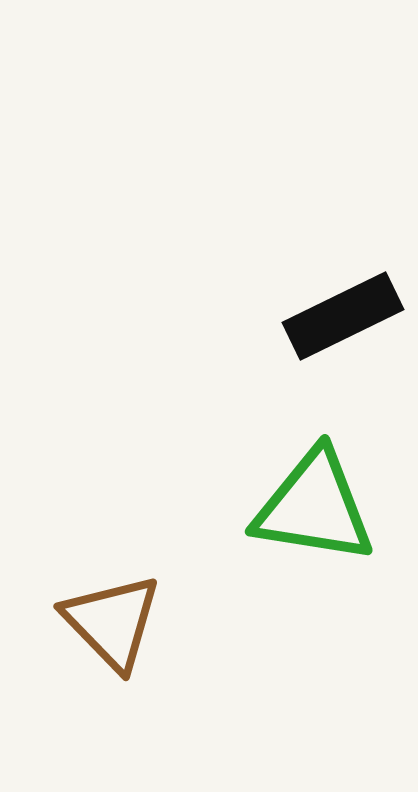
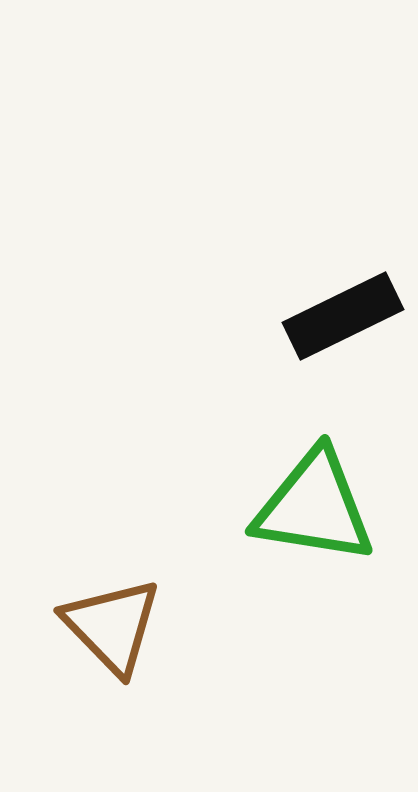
brown triangle: moved 4 px down
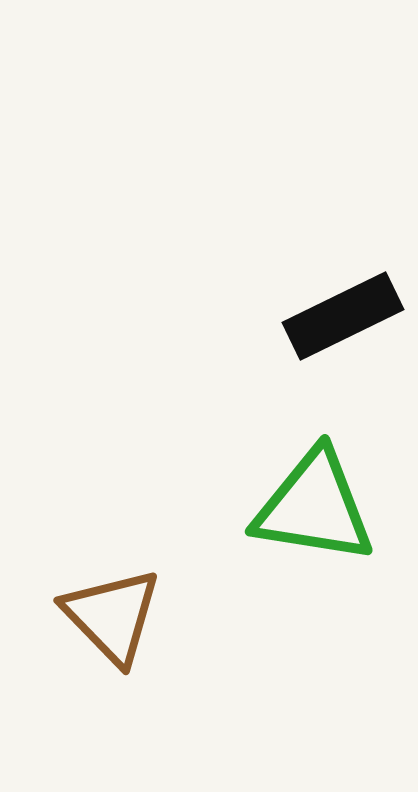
brown triangle: moved 10 px up
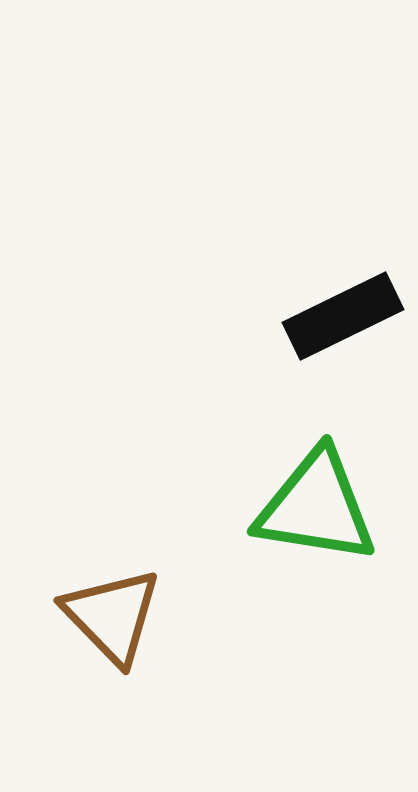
green triangle: moved 2 px right
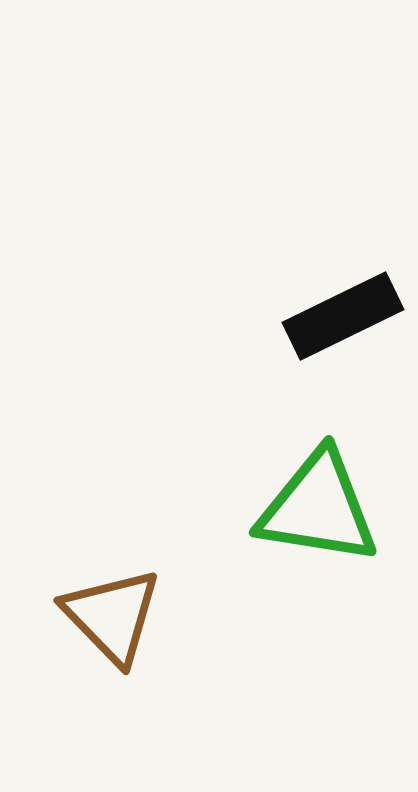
green triangle: moved 2 px right, 1 px down
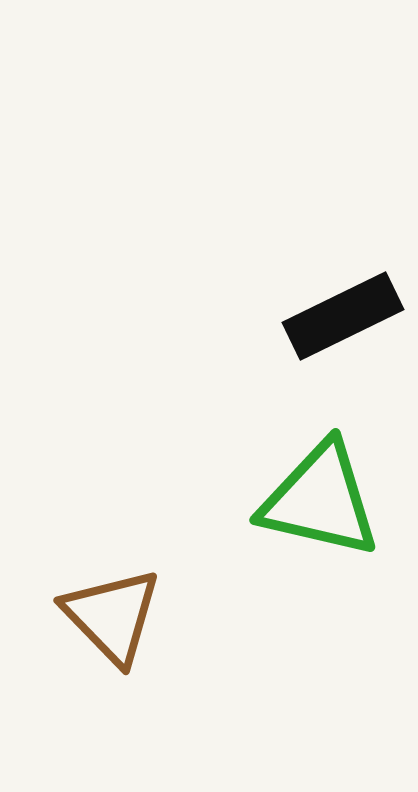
green triangle: moved 2 px right, 8 px up; rotated 4 degrees clockwise
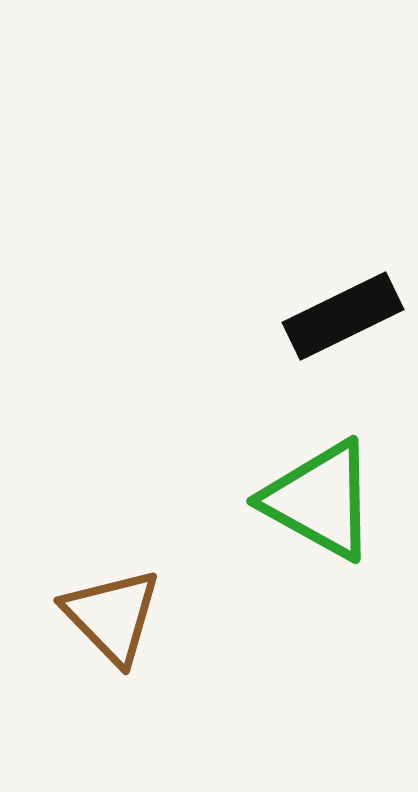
green triangle: rotated 16 degrees clockwise
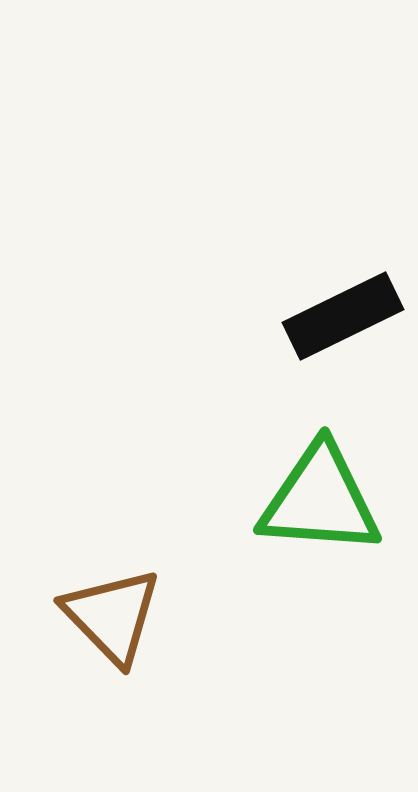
green triangle: rotated 25 degrees counterclockwise
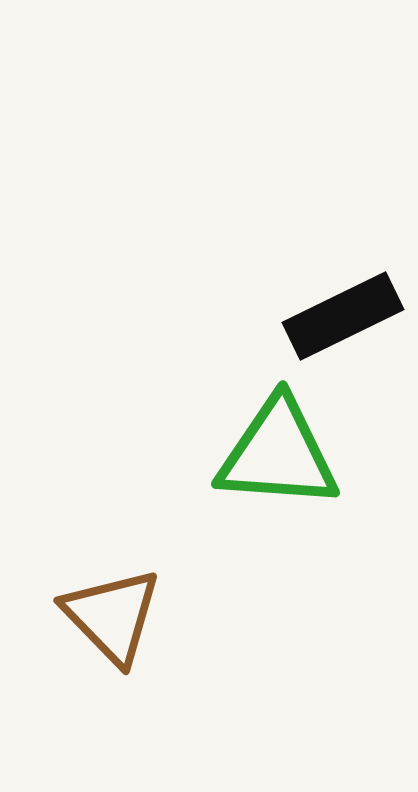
green triangle: moved 42 px left, 46 px up
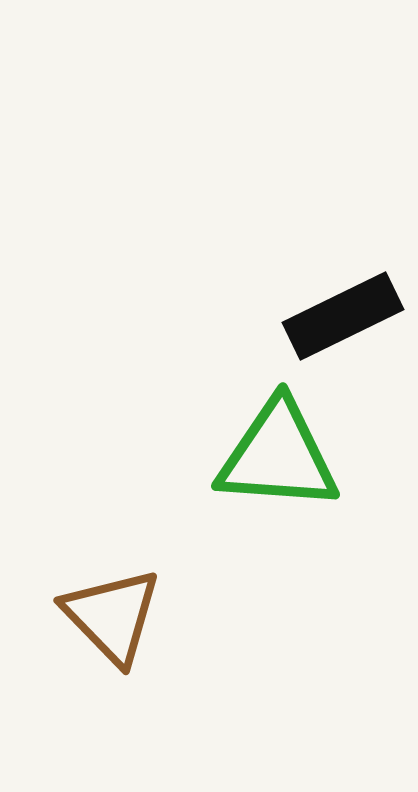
green triangle: moved 2 px down
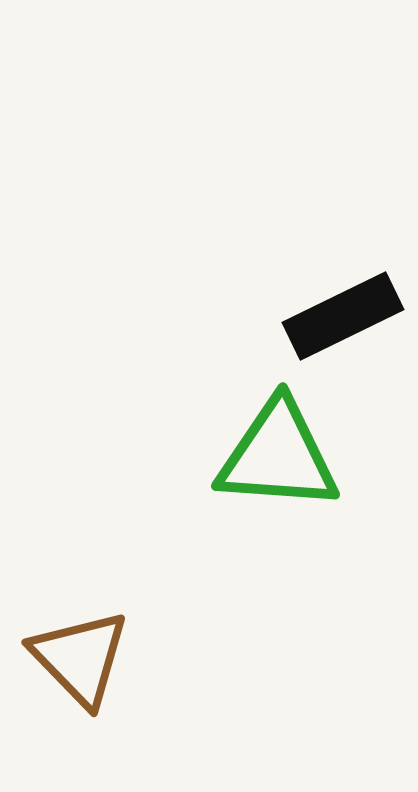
brown triangle: moved 32 px left, 42 px down
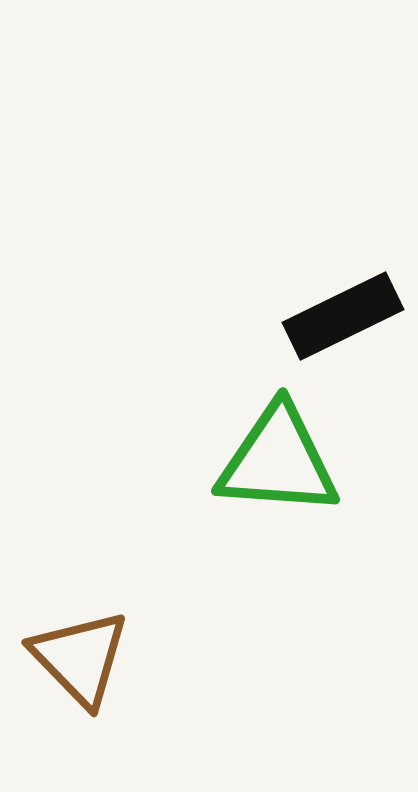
green triangle: moved 5 px down
